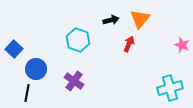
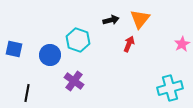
pink star: moved 1 px up; rotated 21 degrees clockwise
blue square: rotated 30 degrees counterclockwise
blue circle: moved 14 px right, 14 px up
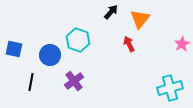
black arrow: moved 8 px up; rotated 35 degrees counterclockwise
red arrow: rotated 49 degrees counterclockwise
purple cross: rotated 18 degrees clockwise
black line: moved 4 px right, 11 px up
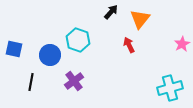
red arrow: moved 1 px down
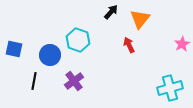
black line: moved 3 px right, 1 px up
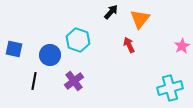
pink star: moved 2 px down
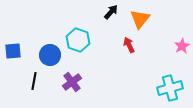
blue square: moved 1 px left, 2 px down; rotated 18 degrees counterclockwise
purple cross: moved 2 px left, 1 px down
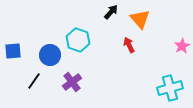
orange triangle: rotated 20 degrees counterclockwise
black line: rotated 24 degrees clockwise
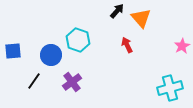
black arrow: moved 6 px right, 1 px up
orange triangle: moved 1 px right, 1 px up
red arrow: moved 2 px left
blue circle: moved 1 px right
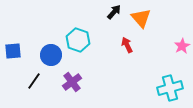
black arrow: moved 3 px left, 1 px down
